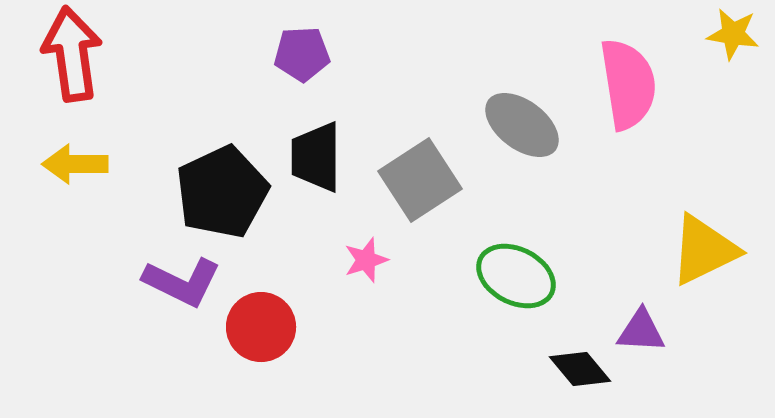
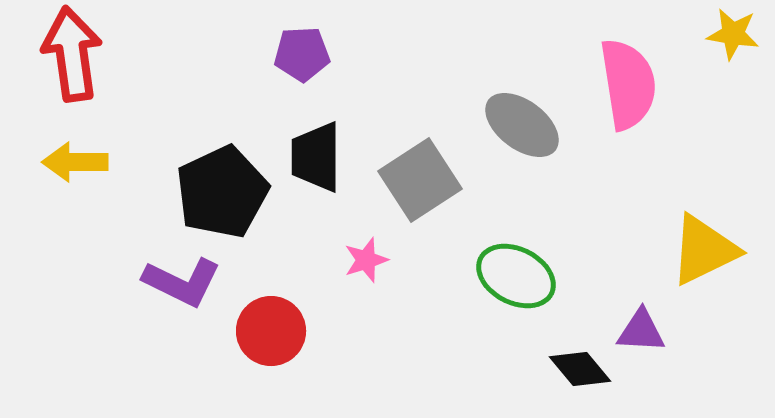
yellow arrow: moved 2 px up
red circle: moved 10 px right, 4 px down
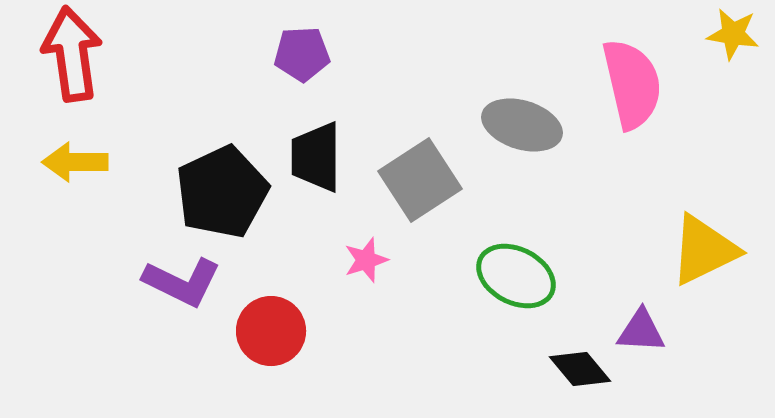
pink semicircle: moved 4 px right; rotated 4 degrees counterclockwise
gray ellipse: rotated 20 degrees counterclockwise
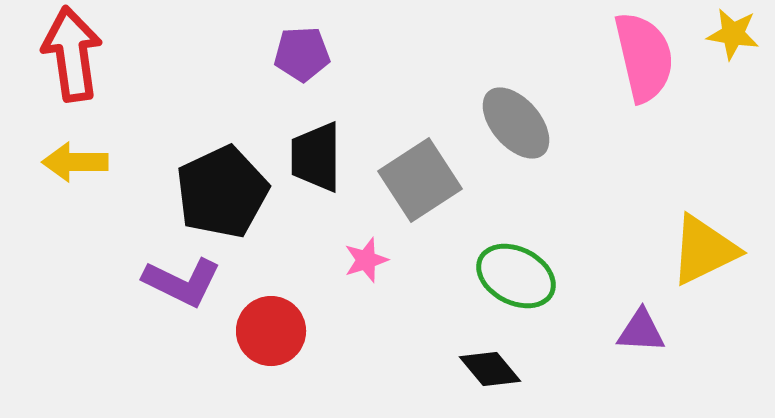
pink semicircle: moved 12 px right, 27 px up
gray ellipse: moved 6 px left, 2 px up; rotated 32 degrees clockwise
black diamond: moved 90 px left
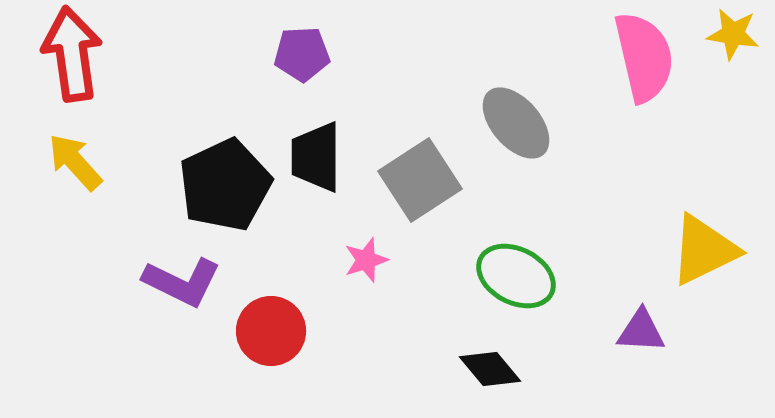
yellow arrow: rotated 48 degrees clockwise
black pentagon: moved 3 px right, 7 px up
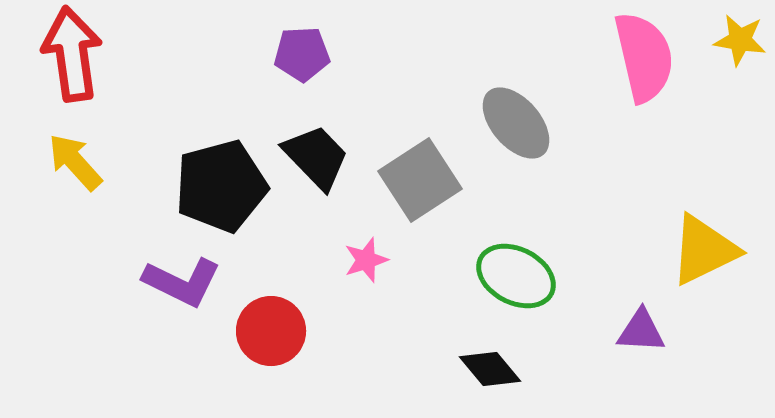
yellow star: moved 7 px right, 6 px down
black trapezoid: rotated 136 degrees clockwise
black pentagon: moved 4 px left, 1 px down; rotated 10 degrees clockwise
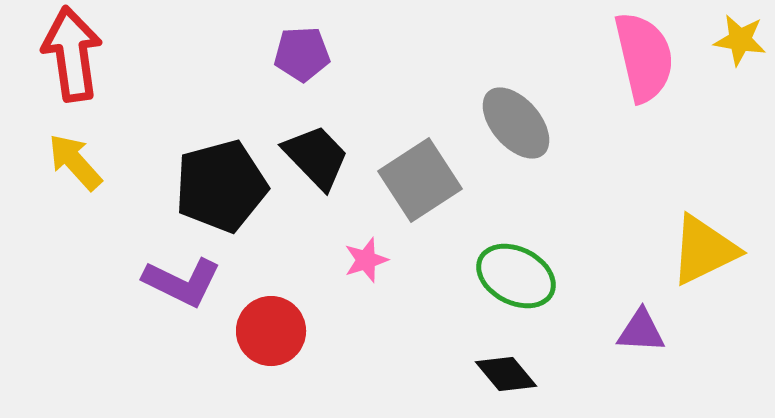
black diamond: moved 16 px right, 5 px down
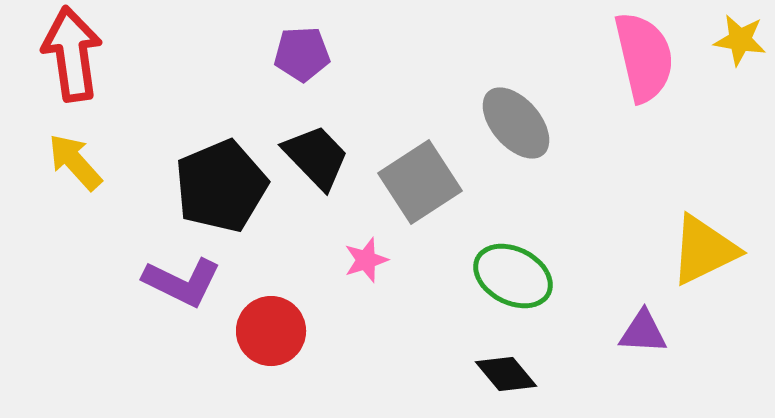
gray square: moved 2 px down
black pentagon: rotated 8 degrees counterclockwise
green ellipse: moved 3 px left
purple triangle: moved 2 px right, 1 px down
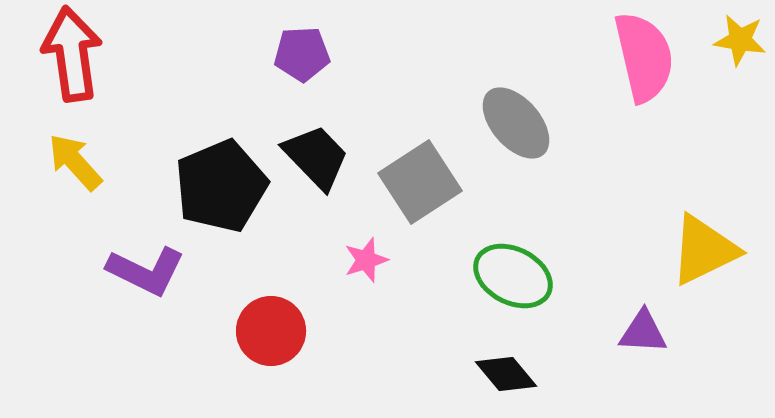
purple L-shape: moved 36 px left, 11 px up
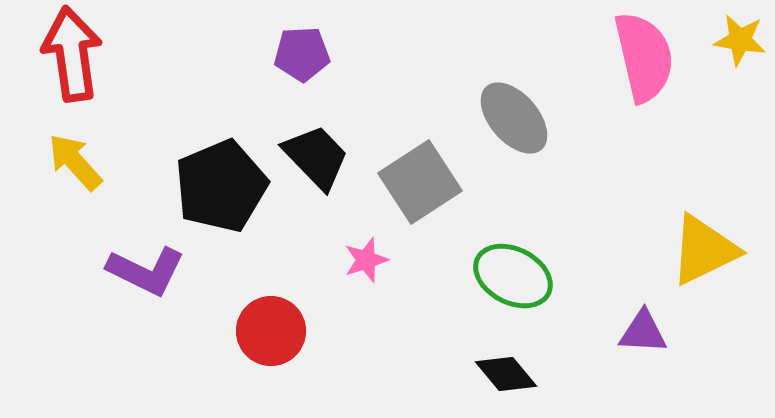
gray ellipse: moved 2 px left, 5 px up
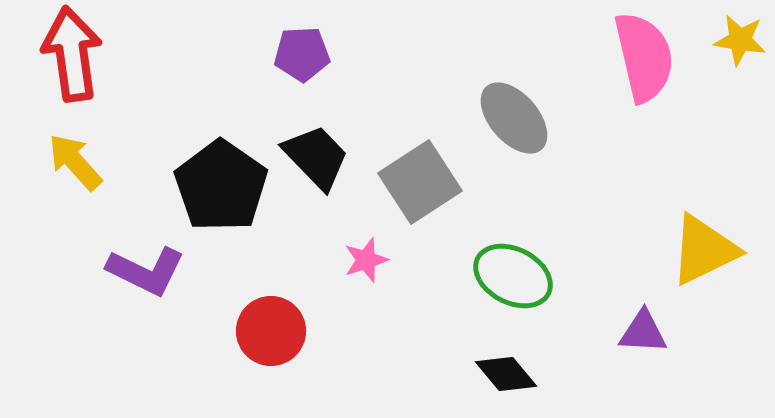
black pentagon: rotated 14 degrees counterclockwise
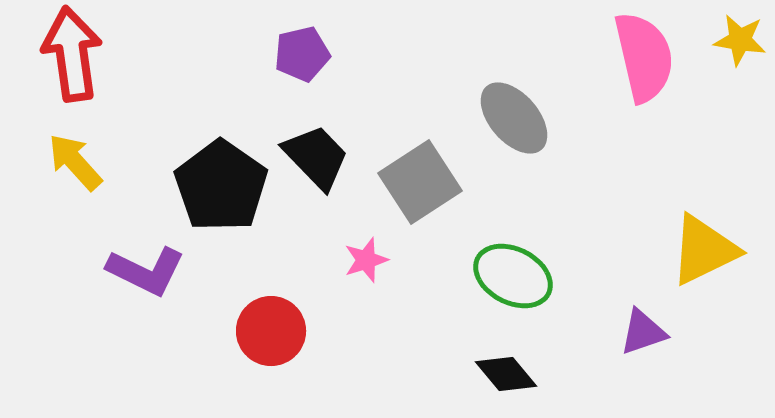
purple pentagon: rotated 10 degrees counterclockwise
purple triangle: rotated 22 degrees counterclockwise
